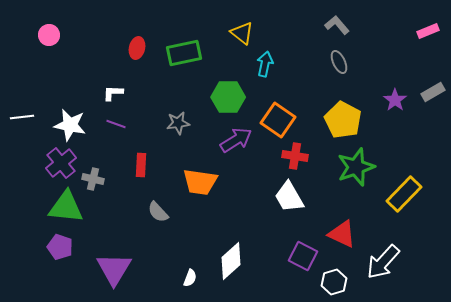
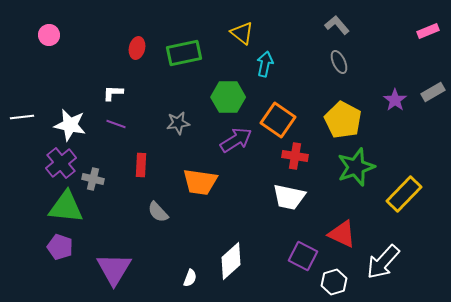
white trapezoid: rotated 48 degrees counterclockwise
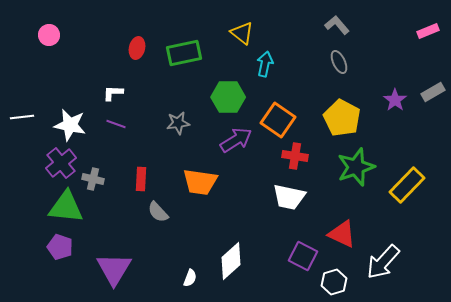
yellow pentagon: moved 1 px left, 2 px up
red rectangle: moved 14 px down
yellow rectangle: moved 3 px right, 9 px up
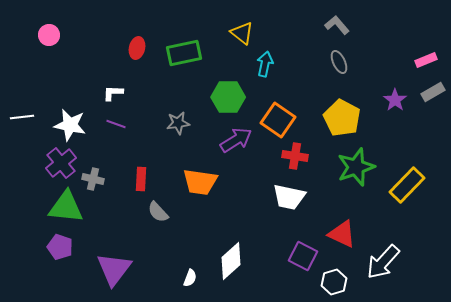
pink rectangle: moved 2 px left, 29 px down
purple triangle: rotated 6 degrees clockwise
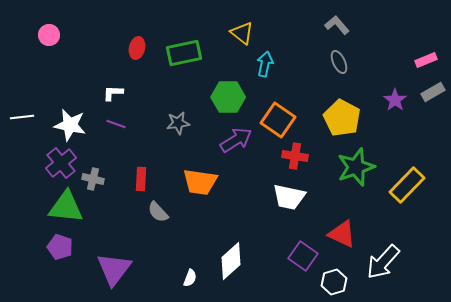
purple square: rotated 8 degrees clockwise
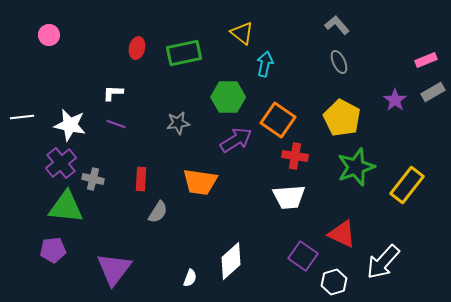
yellow rectangle: rotated 6 degrees counterclockwise
white trapezoid: rotated 16 degrees counterclockwise
gray semicircle: rotated 105 degrees counterclockwise
purple pentagon: moved 7 px left, 3 px down; rotated 25 degrees counterclockwise
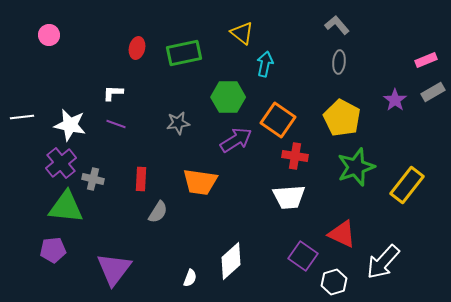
gray ellipse: rotated 30 degrees clockwise
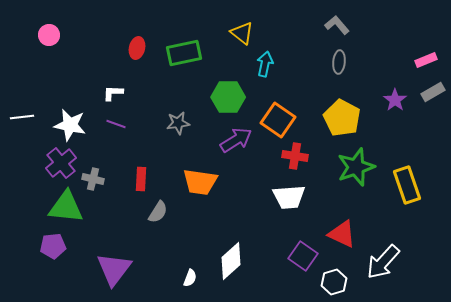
yellow rectangle: rotated 57 degrees counterclockwise
purple pentagon: moved 4 px up
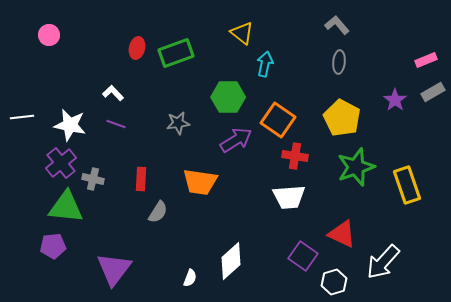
green rectangle: moved 8 px left; rotated 8 degrees counterclockwise
white L-shape: rotated 45 degrees clockwise
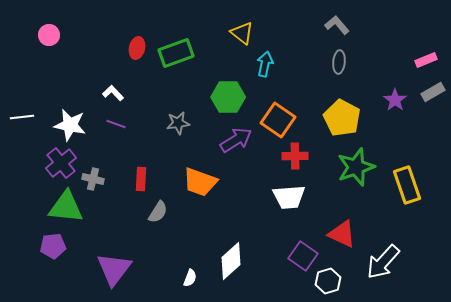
red cross: rotated 10 degrees counterclockwise
orange trapezoid: rotated 12 degrees clockwise
white hexagon: moved 6 px left, 1 px up
